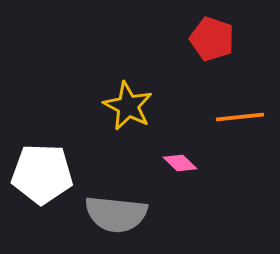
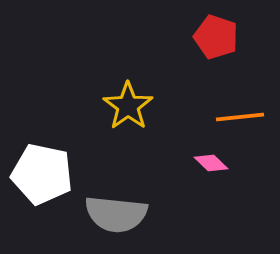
red pentagon: moved 4 px right, 2 px up
yellow star: rotated 9 degrees clockwise
pink diamond: moved 31 px right
white pentagon: rotated 10 degrees clockwise
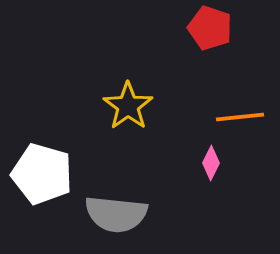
red pentagon: moved 6 px left, 9 px up
pink diamond: rotated 72 degrees clockwise
white pentagon: rotated 4 degrees clockwise
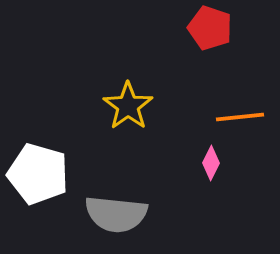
white pentagon: moved 4 px left
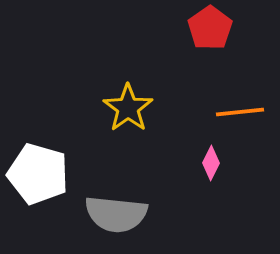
red pentagon: rotated 18 degrees clockwise
yellow star: moved 2 px down
orange line: moved 5 px up
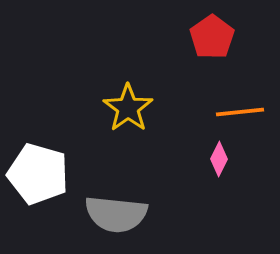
red pentagon: moved 2 px right, 9 px down
pink diamond: moved 8 px right, 4 px up
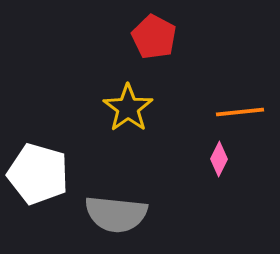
red pentagon: moved 58 px left; rotated 9 degrees counterclockwise
